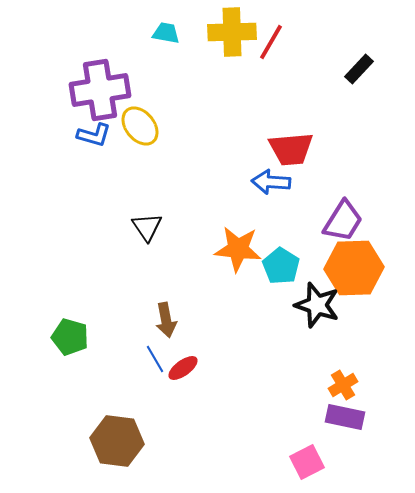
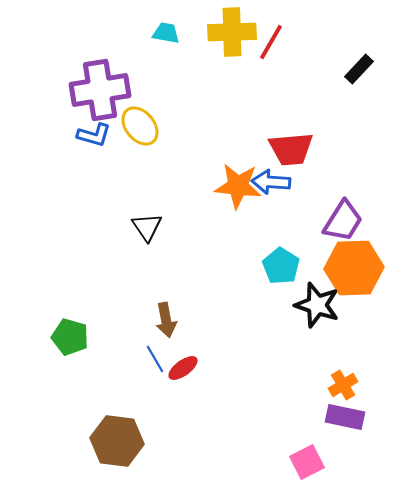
orange star: moved 63 px up
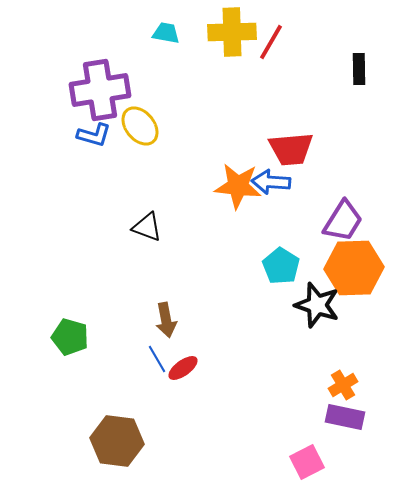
black rectangle: rotated 44 degrees counterclockwise
black triangle: rotated 36 degrees counterclockwise
blue line: moved 2 px right
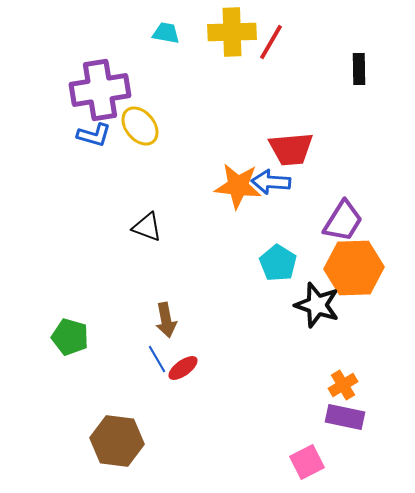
cyan pentagon: moved 3 px left, 3 px up
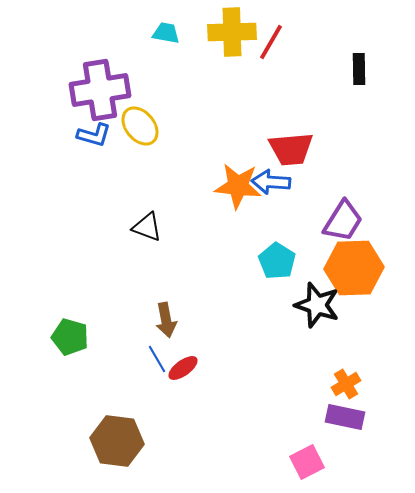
cyan pentagon: moved 1 px left, 2 px up
orange cross: moved 3 px right, 1 px up
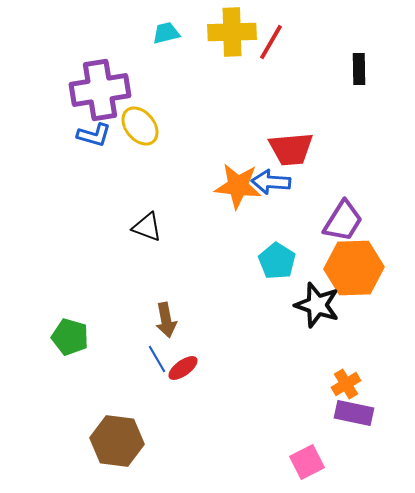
cyan trapezoid: rotated 24 degrees counterclockwise
purple rectangle: moved 9 px right, 4 px up
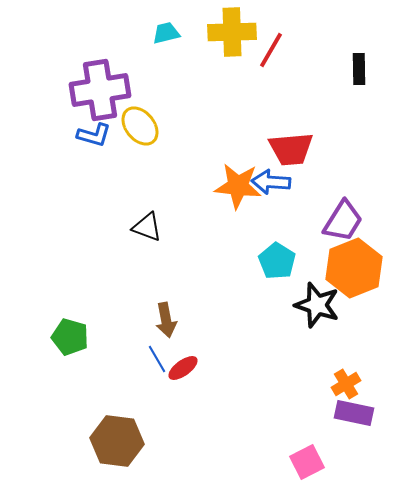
red line: moved 8 px down
orange hexagon: rotated 20 degrees counterclockwise
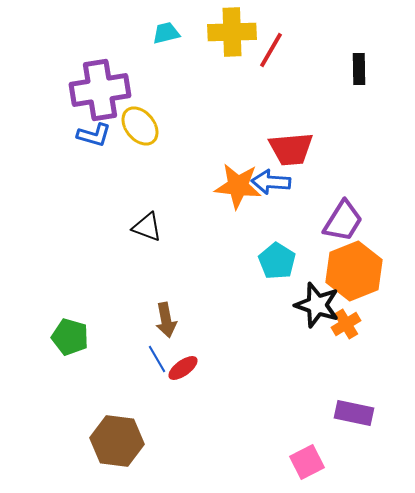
orange hexagon: moved 3 px down
orange cross: moved 60 px up
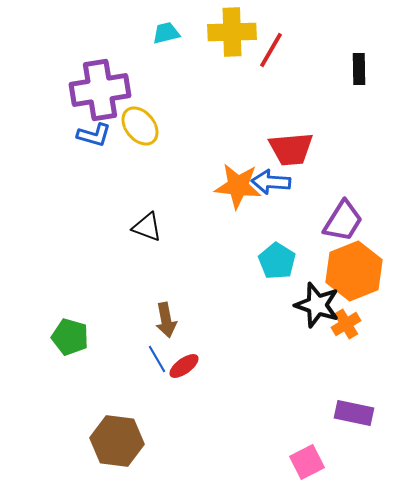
red ellipse: moved 1 px right, 2 px up
